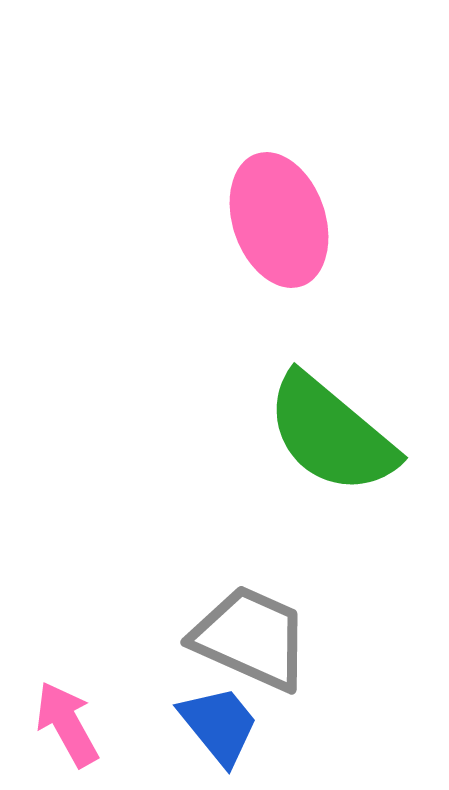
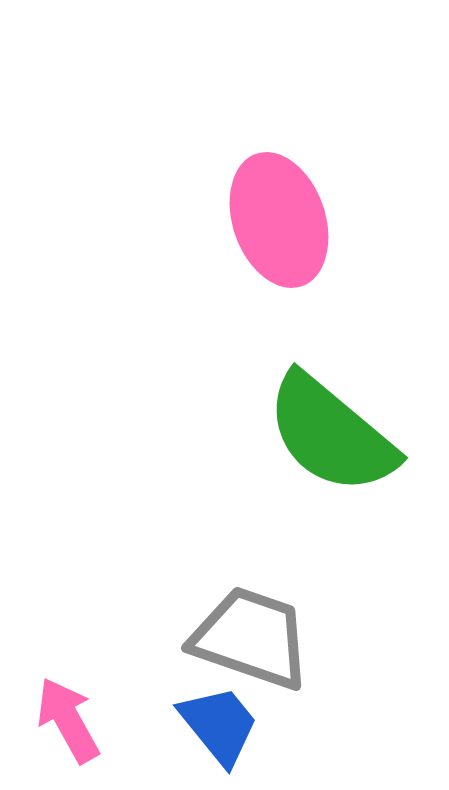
gray trapezoid: rotated 5 degrees counterclockwise
pink arrow: moved 1 px right, 4 px up
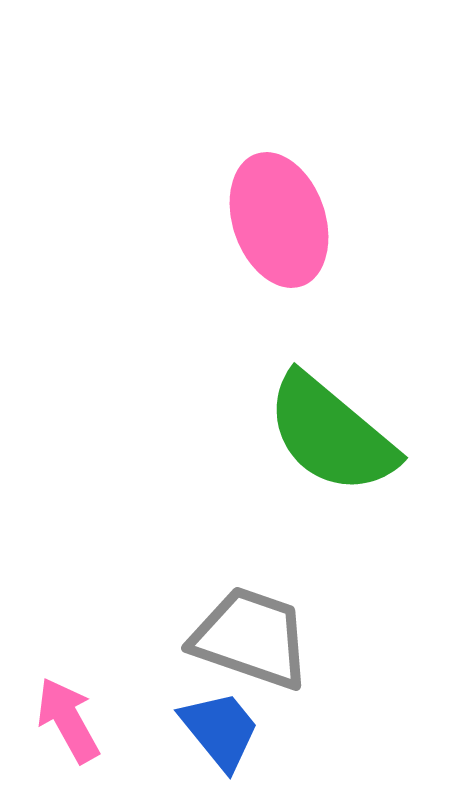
blue trapezoid: moved 1 px right, 5 px down
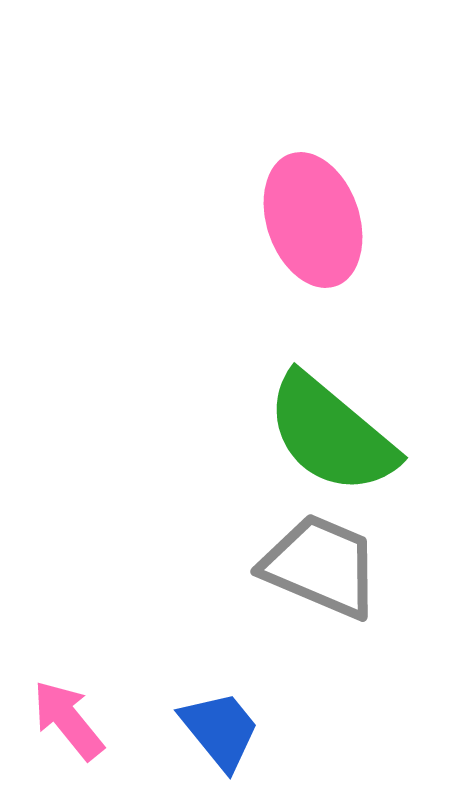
pink ellipse: moved 34 px right
gray trapezoid: moved 70 px right, 72 px up; rotated 4 degrees clockwise
pink arrow: rotated 10 degrees counterclockwise
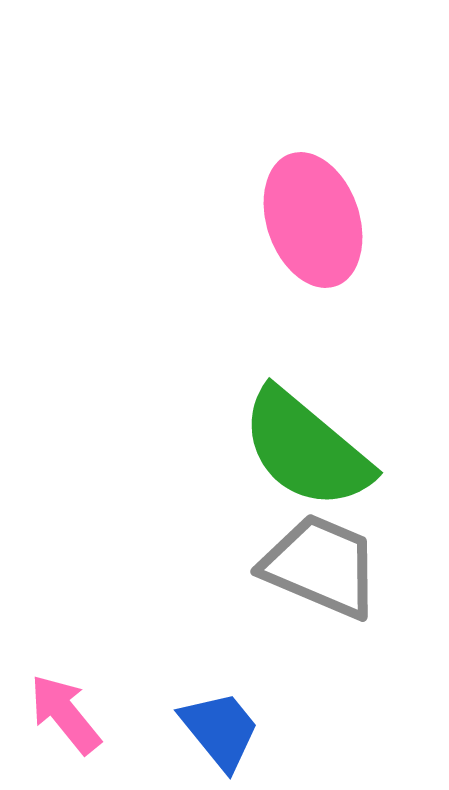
green semicircle: moved 25 px left, 15 px down
pink arrow: moved 3 px left, 6 px up
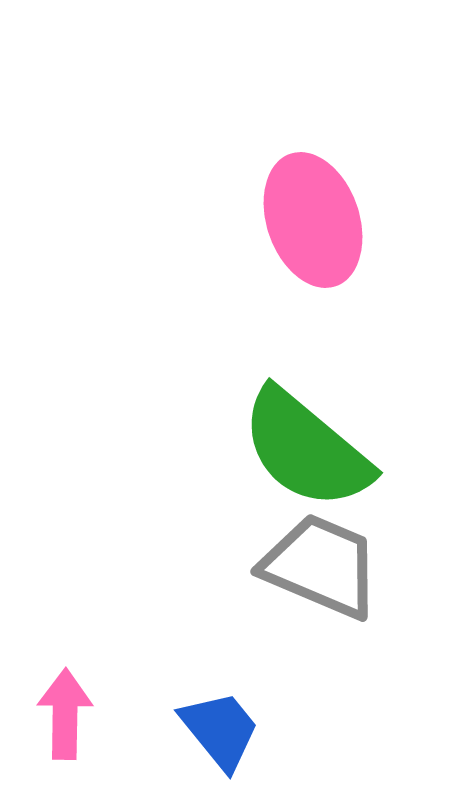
pink arrow: rotated 40 degrees clockwise
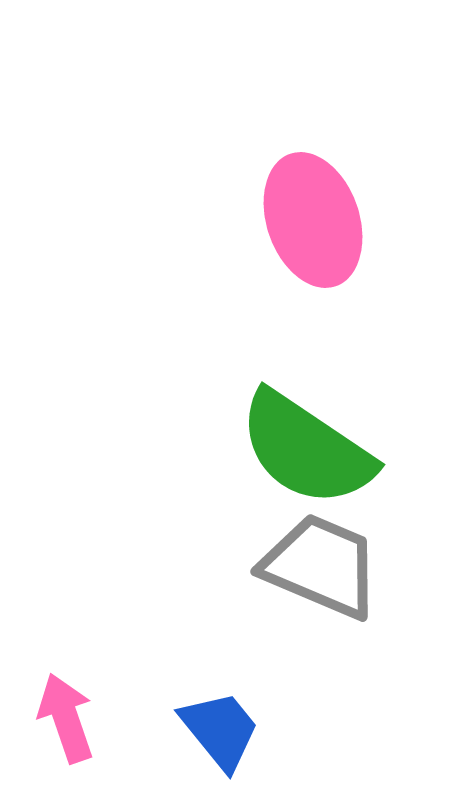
green semicircle: rotated 6 degrees counterclockwise
pink arrow: moved 1 px right, 4 px down; rotated 20 degrees counterclockwise
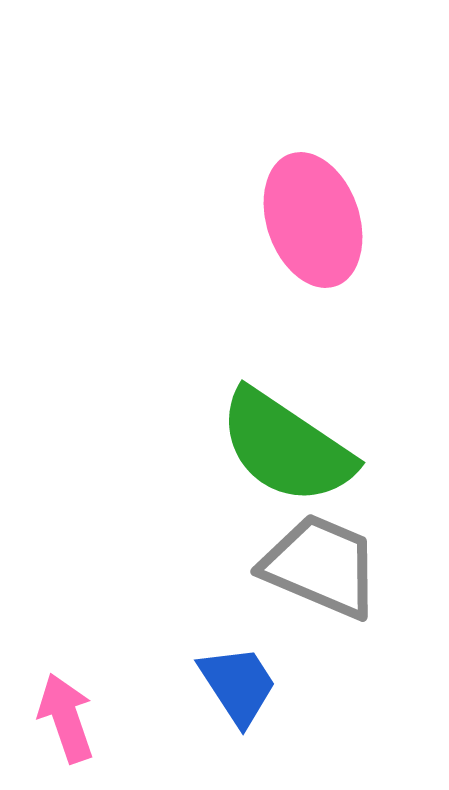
green semicircle: moved 20 px left, 2 px up
blue trapezoid: moved 18 px right, 45 px up; rotated 6 degrees clockwise
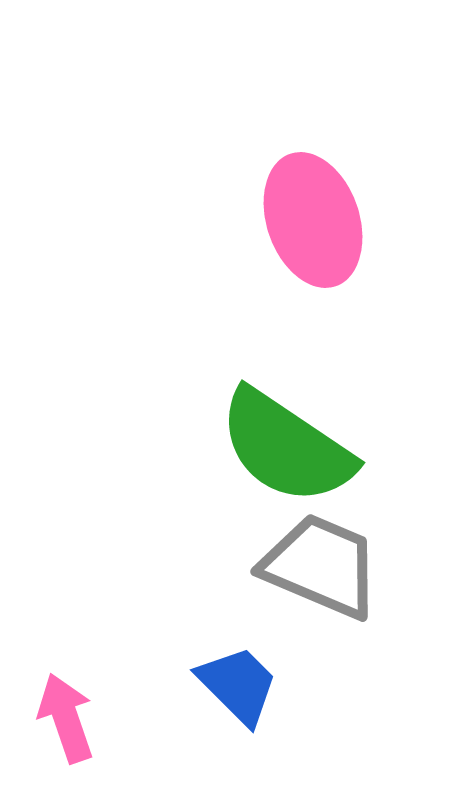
blue trapezoid: rotated 12 degrees counterclockwise
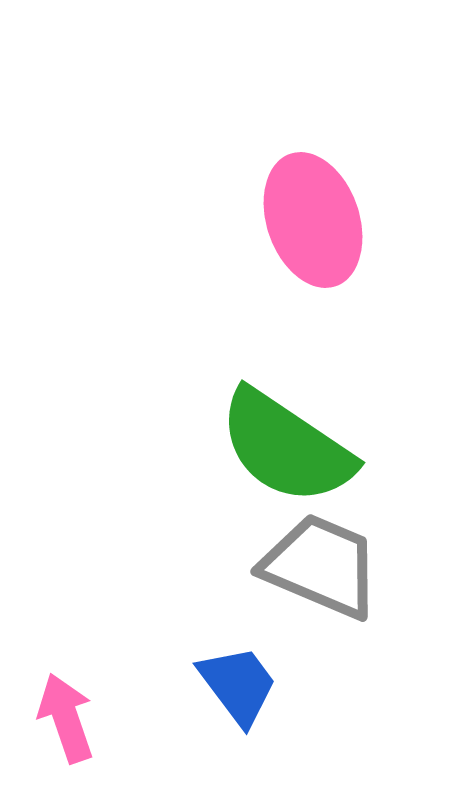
blue trapezoid: rotated 8 degrees clockwise
